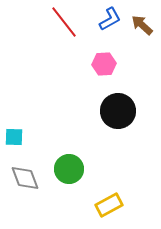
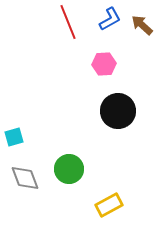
red line: moved 4 px right; rotated 16 degrees clockwise
cyan square: rotated 18 degrees counterclockwise
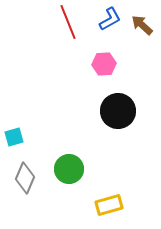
gray diamond: rotated 44 degrees clockwise
yellow rectangle: rotated 12 degrees clockwise
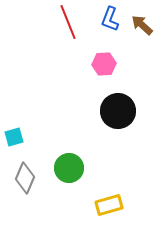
blue L-shape: rotated 140 degrees clockwise
green circle: moved 1 px up
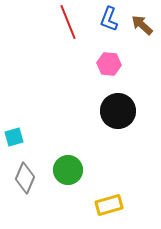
blue L-shape: moved 1 px left
pink hexagon: moved 5 px right; rotated 10 degrees clockwise
green circle: moved 1 px left, 2 px down
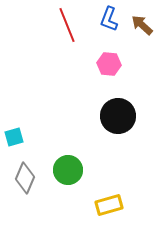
red line: moved 1 px left, 3 px down
black circle: moved 5 px down
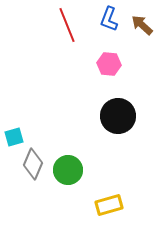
gray diamond: moved 8 px right, 14 px up
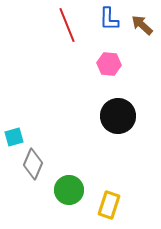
blue L-shape: rotated 20 degrees counterclockwise
green circle: moved 1 px right, 20 px down
yellow rectangle: rotated 56 degrees counterclockwise
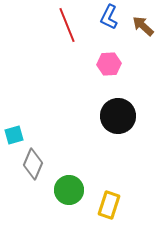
blue L-shape: moved 2 px up; rotated 25 degrees clockwise
brown arrow: moved 1 px right, 1 px down
pink hexagon: rotated 10 degrees counterclockwise
cyan square: moved 2 px up
